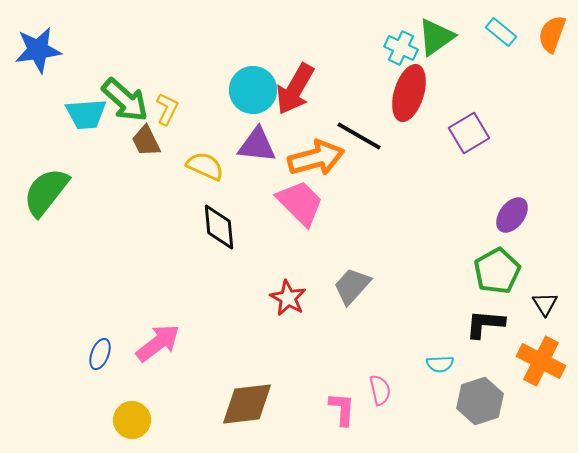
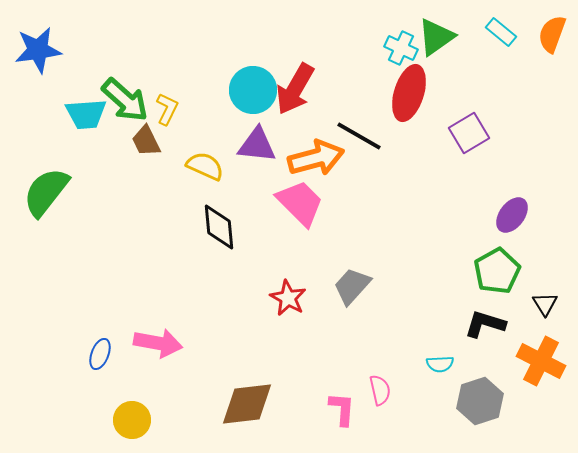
black L-shape: rotated 12 degrees clockwise
pink arrow: rotated 48 degrees clockwise
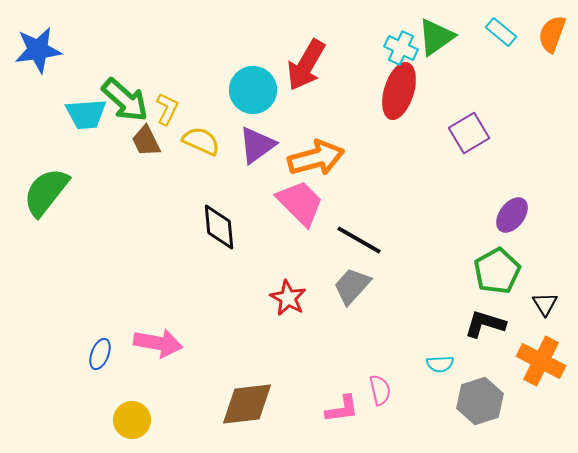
red arrow: moved 11 px right, 24 px up
red ellipse: moved 10 px left, 2 px up
black line: moved 104 px down
purple triangle: rotated 42 degrees counterclockwise
yellow semicircle: moved 4 px left, 25 px up
pink L-shape: rotated 78 degrees clockwise
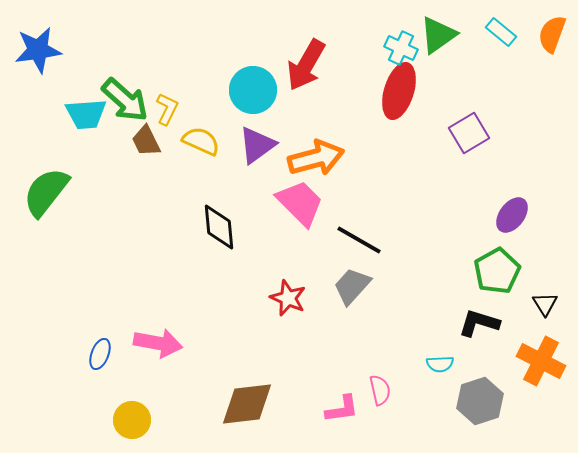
green triangle: moved 2 px right, 2 px up
red star: rotated 6 degrees counterclockwise
black L-shape: moved 6 px left, 1 px up
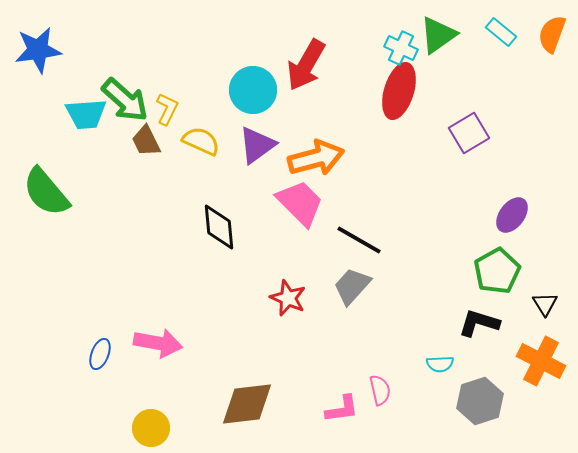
green semicircle: rotated 78 degrees counterclockwise
yellow circle: moved 19 px right, 8 px down
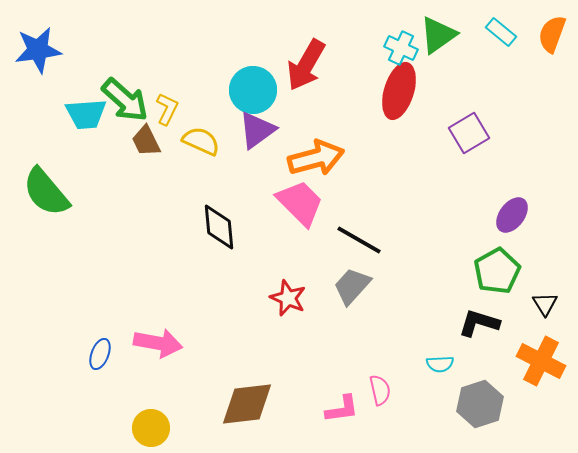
purple triangle: moved 15 px up
gray hexagon: moved 3 px down
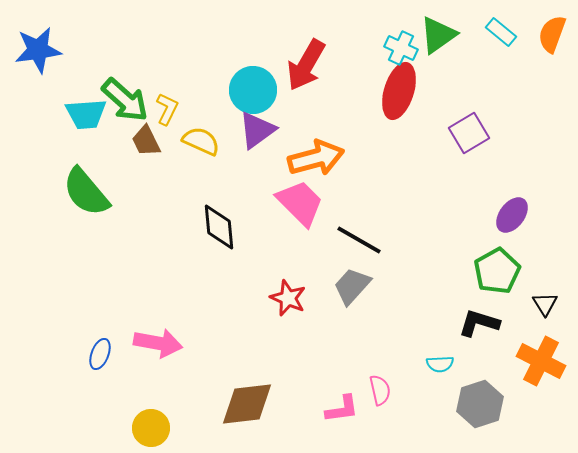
green semicircle: moved 40 px right
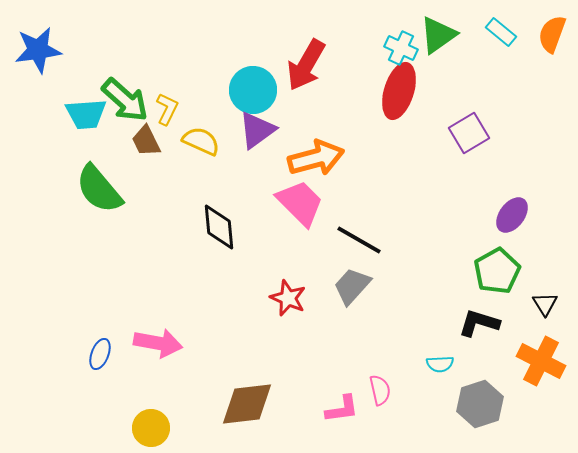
green semicircle: moved 13 px right, 3 px up
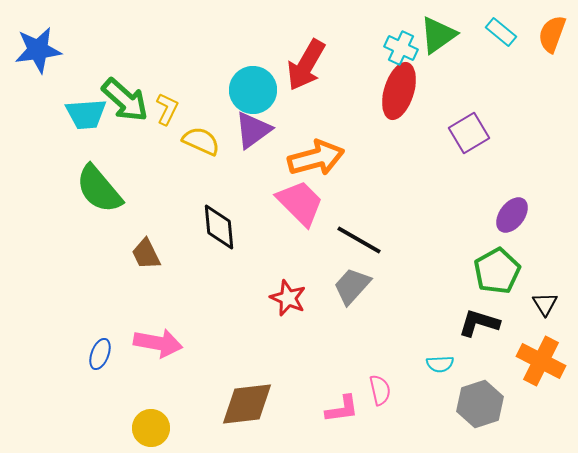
purple triangle: moved 4 px left
brown trapezoid: moved 113 px down
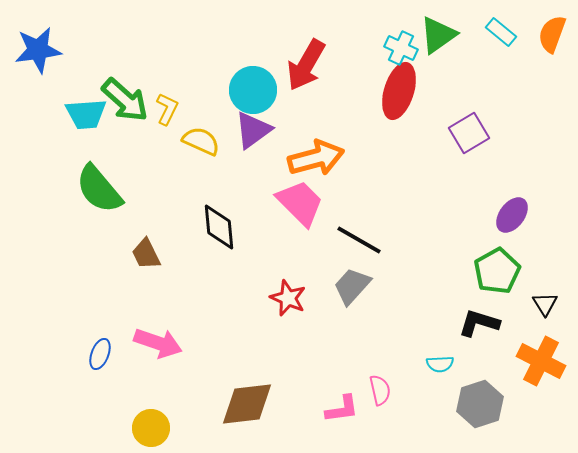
pink arrow: rotated 9 degrees clockwise
